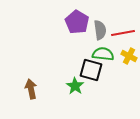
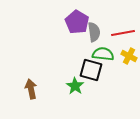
gray semicircle: moved 6 px left, 2 px down
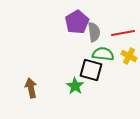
purple pentagon: rotated 10 degrees clockwise
brown arrow: moved 1 px up
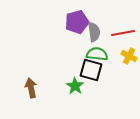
purple pentagon: rotated 15 degrees clockwise
green semicircle: moved 6 px left
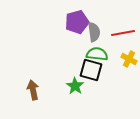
yellow cross: moved 3 px down
brown arrow: moved 2 px right, 2 px down
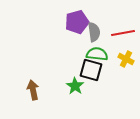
yellow cross: moved 3 px left
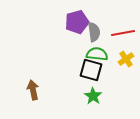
yellow cross: rotated 28 degrees clockwise
green star: moved 18 px right, 10 px down
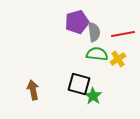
red line: moved 1 px down
yellow cross: moved 8 px left
black square: moved 12 px left, 14 px down
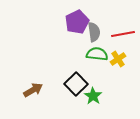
purple pentagon: rotated 10 degrees counterclockwise
black square: moved 3 px left; rotated 30 degrees clockwise
brown arrow: rotated 72 degrees clockwise
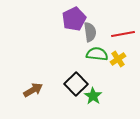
purple pentagon: moved 3 px left, 3 px up
gray semicircle: moved 4 px left
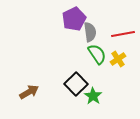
green semicircle: rotated 50 degrees clockwise
brown arrow: moved 4 px left, 2 px down
